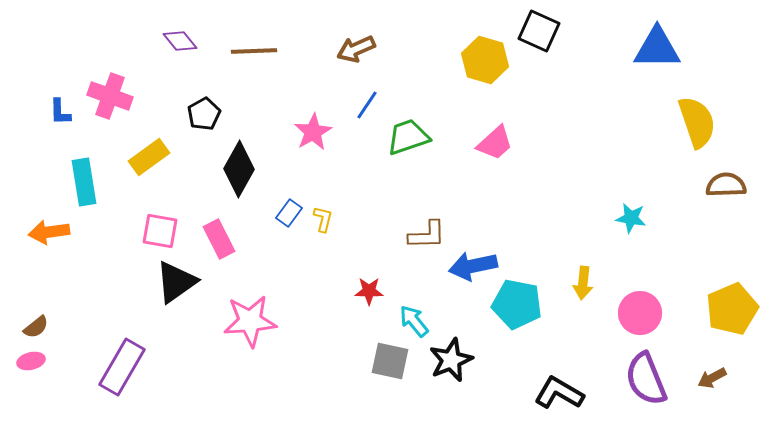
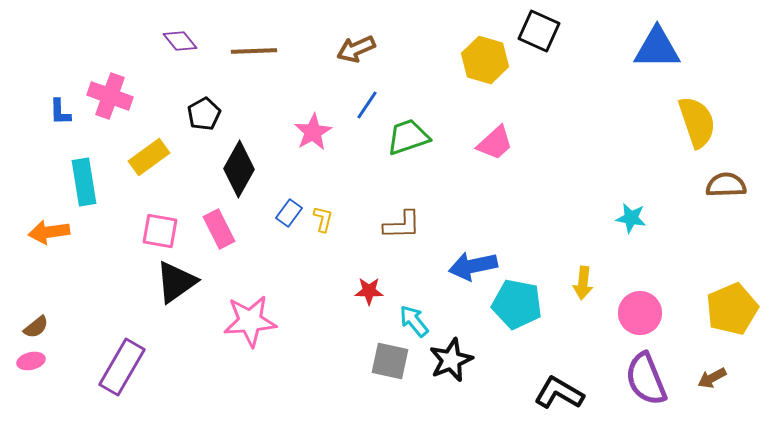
brown L-shape at (427, 235): moved 25 px left, 10 px up
pink rectangle at (219, 239): moved 10 px up
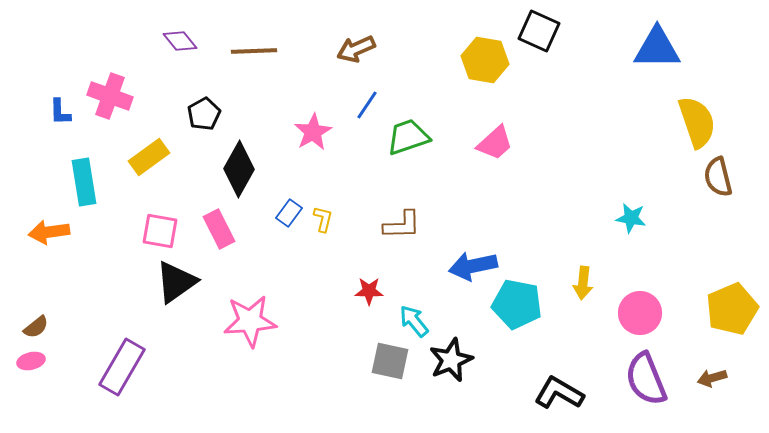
yellow hexagon at (485, 60): rotated 6 degrees counterclockwise
brown semicircle at (726, 185): moved 8 px left, 8 px up; rotated 102 degrees counterclockwise
brown arrow at (712, 378): rotated 12 degrees clockwise
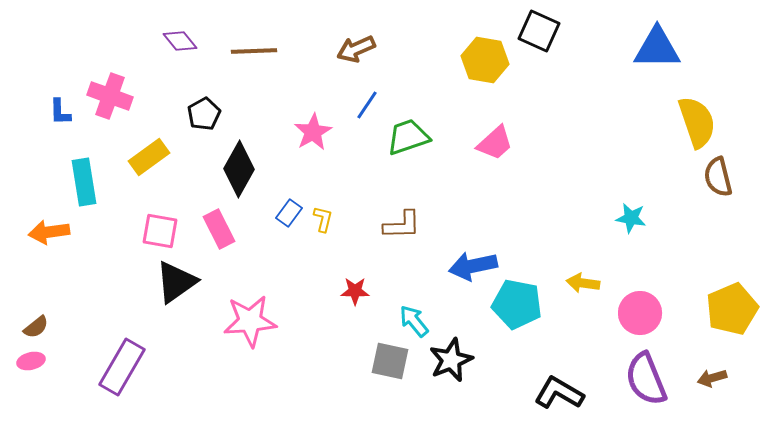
yellow arrow at (583, 283): rotated 92 degrees clockwise
red star at (369, 291): moved 14 px left
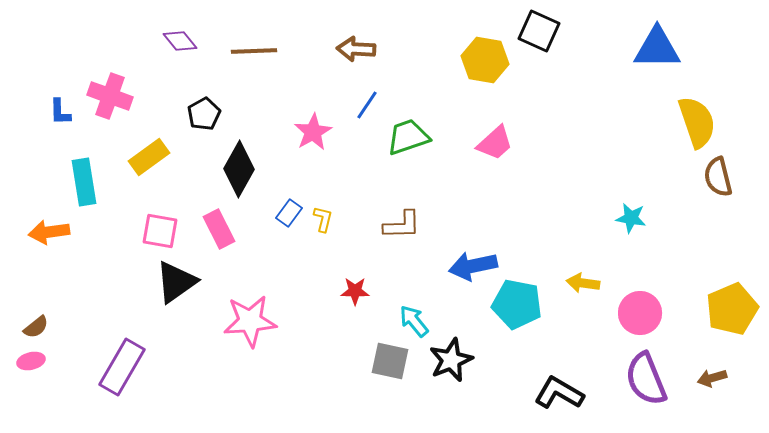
brown arrow at (356, 49): rotated 27 degrees clockwise
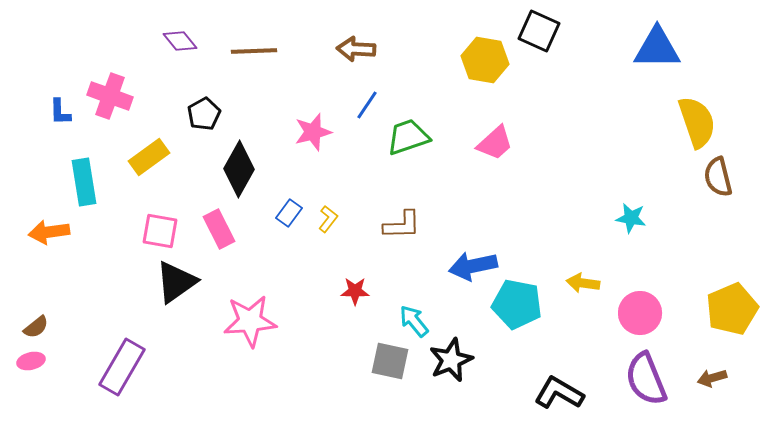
pink star at (313, 132): rotated 15 degrees clockwise
yellow L-shape at (323, 219): moved 5 px right; rotated 24 degrees clockwise
